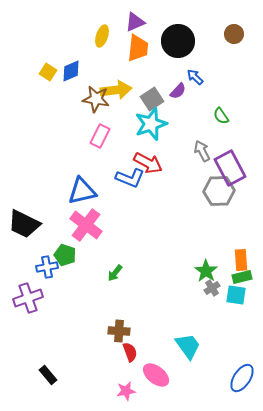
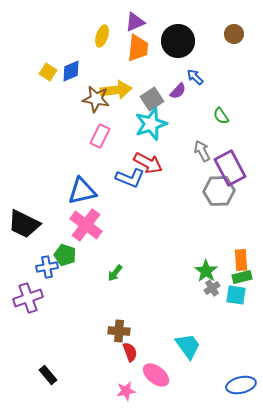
blue ellipse: moved 1 px left, 7 px down; rotated 44 degrees clockwise
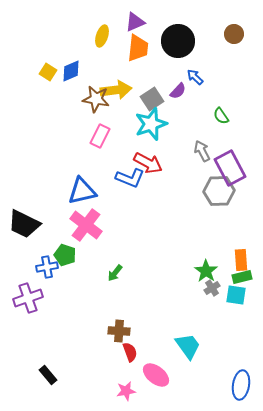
blue ellipse: rotated 68 degrees counterclockwise
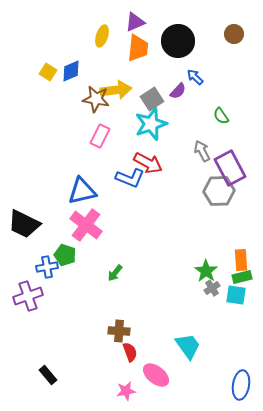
purple cross: moved 2 px up
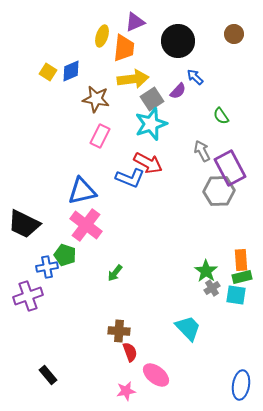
orange trapezoid: moved 14 px left
yellow arrow: moved 17 px right, 11 px up
cyan trapezoid: moved 18 px up; rotated 8 degrees counterclockwise
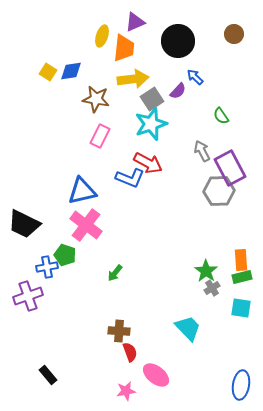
blue diamond: rotated 15 degrees clockwise
cyan square: moved 5 px right, 13 px down
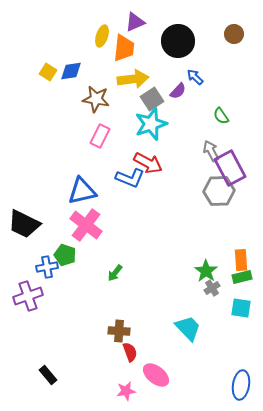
gray arrow: moved 9 px right
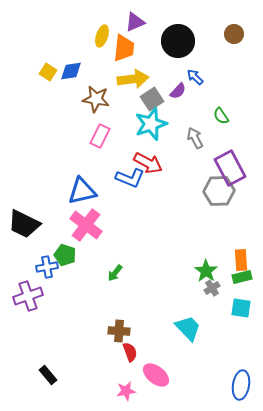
gray arrow: moved 16 px left, 13 px up
